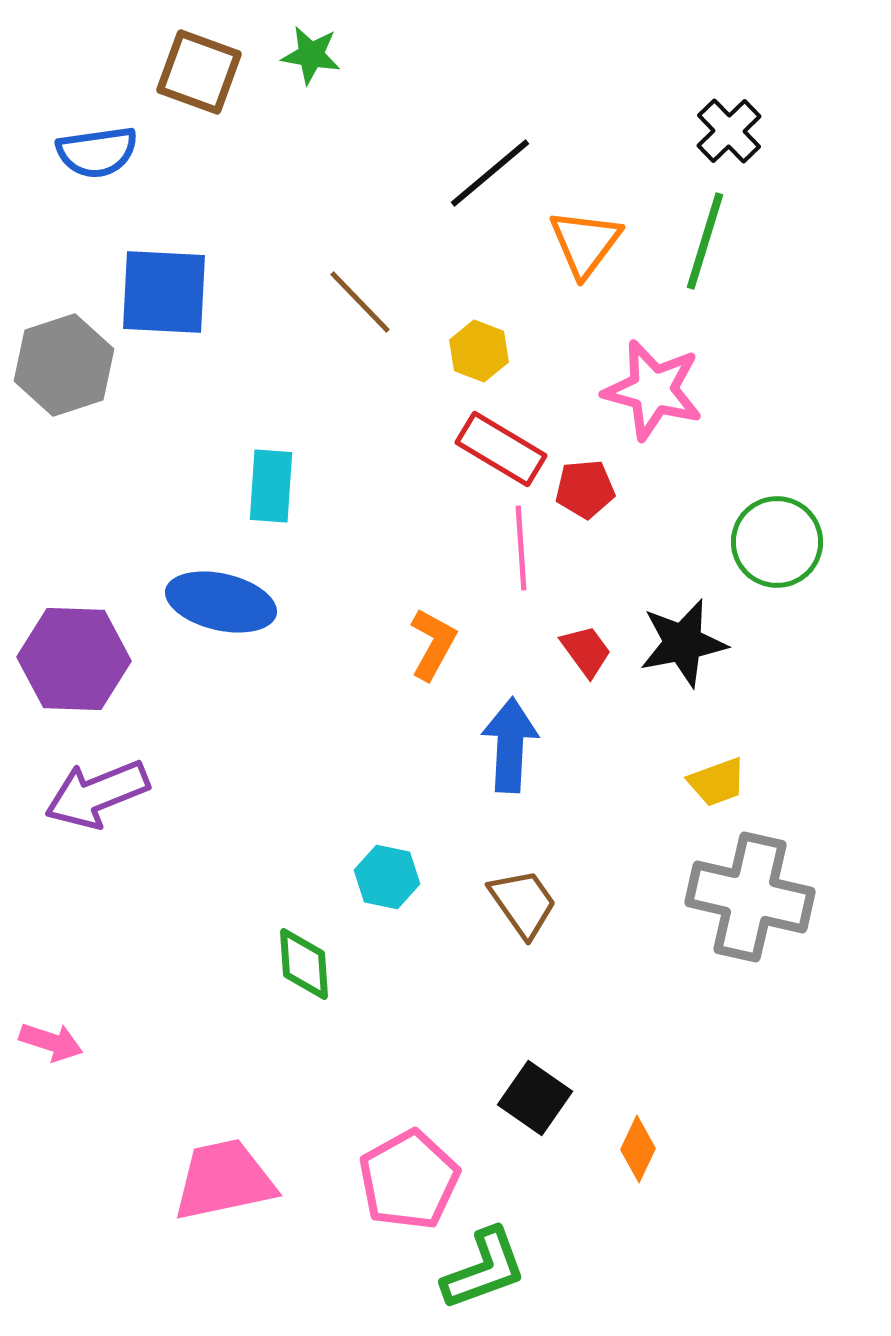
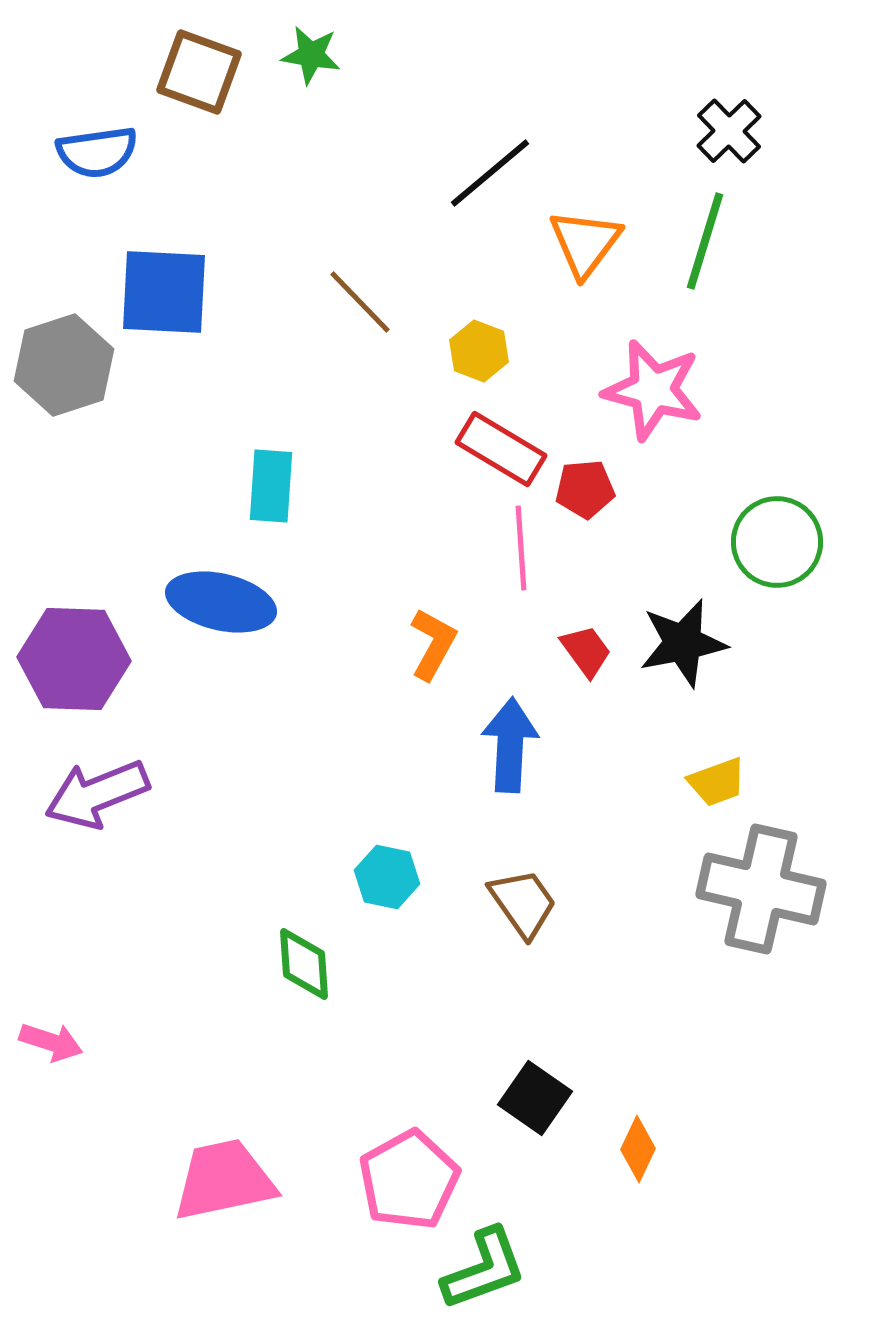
gray cross: moved 11 px right, 8 px up
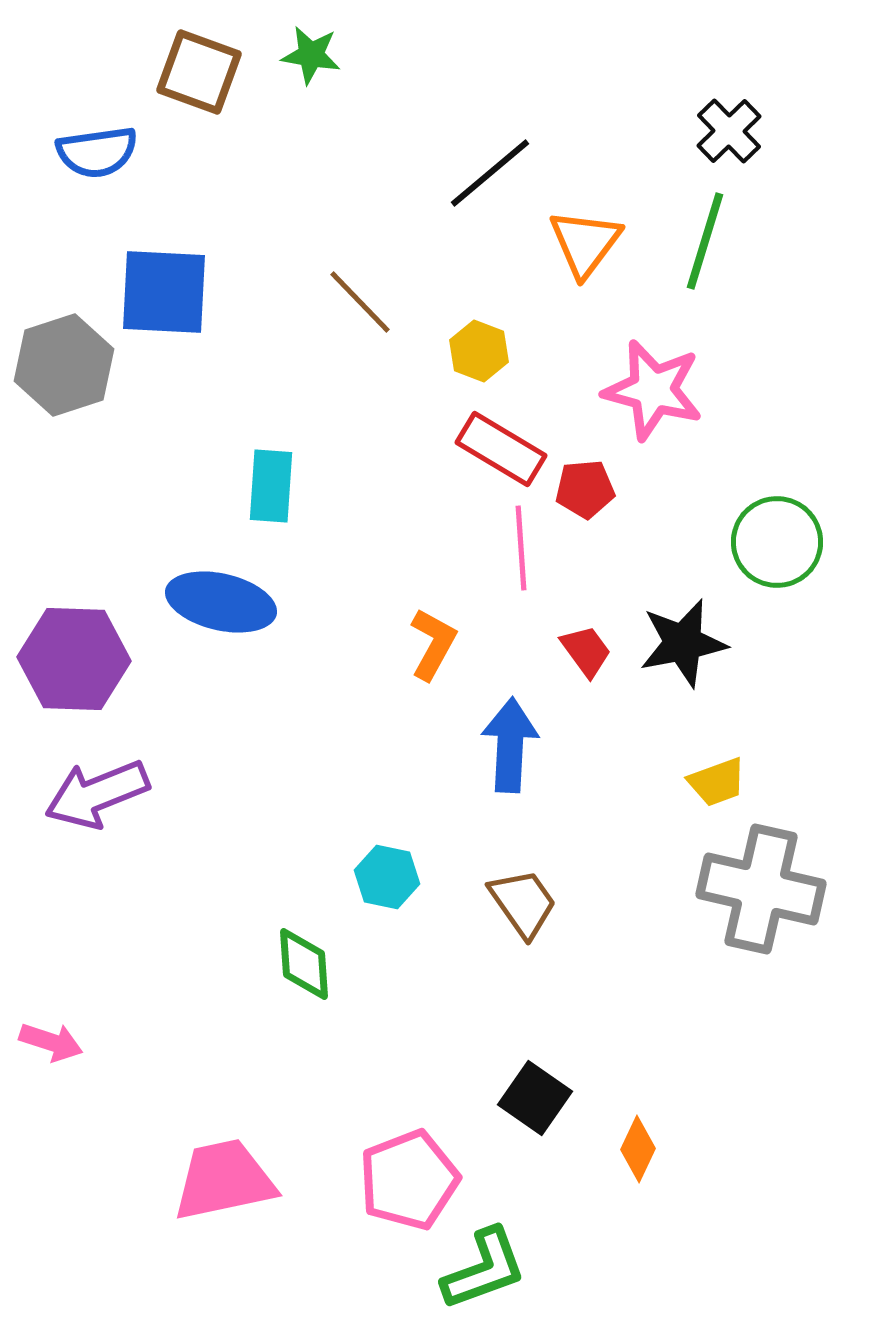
pink pentagon: rotated 8 degrees clockwise
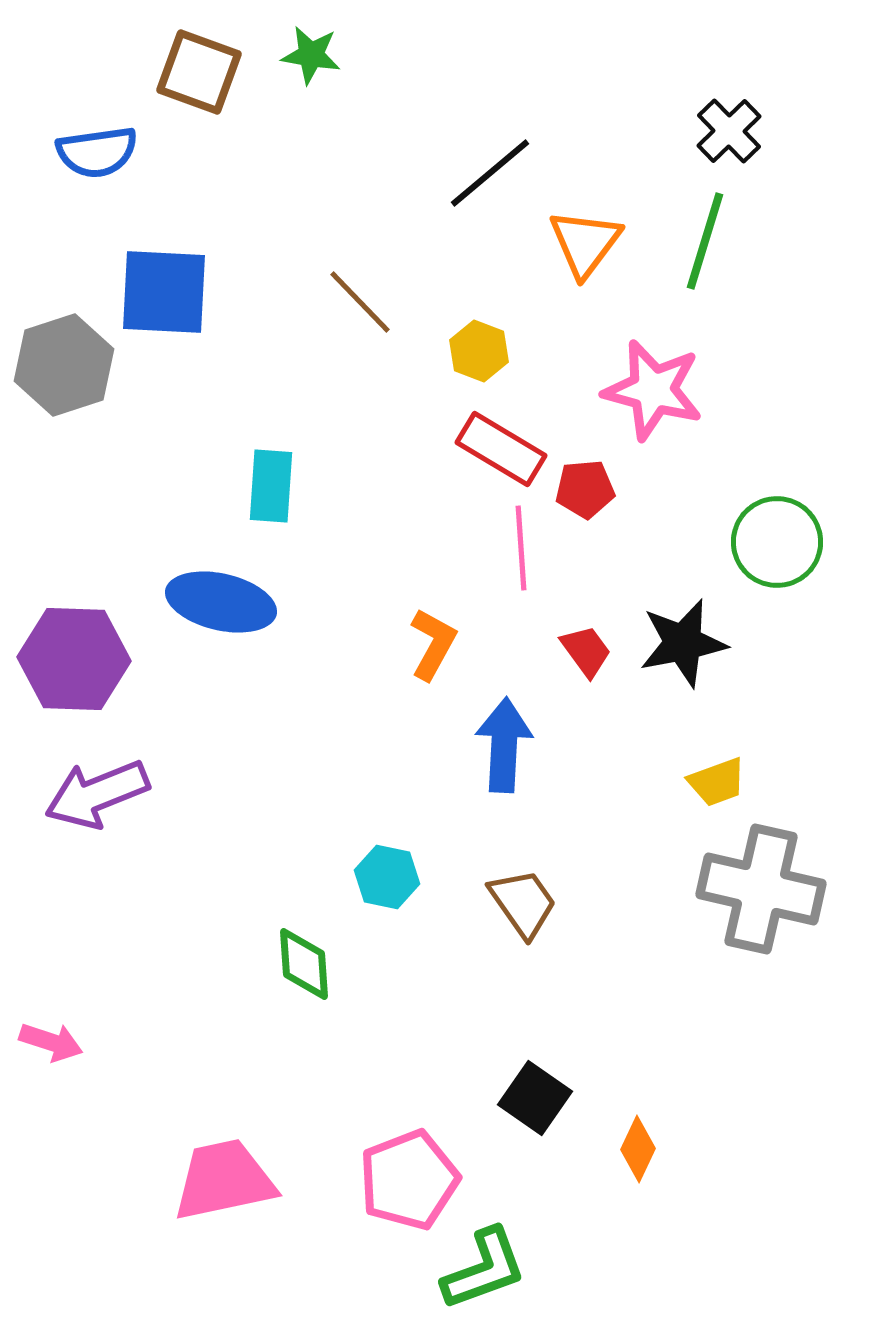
blue arrow: moved 6 px left
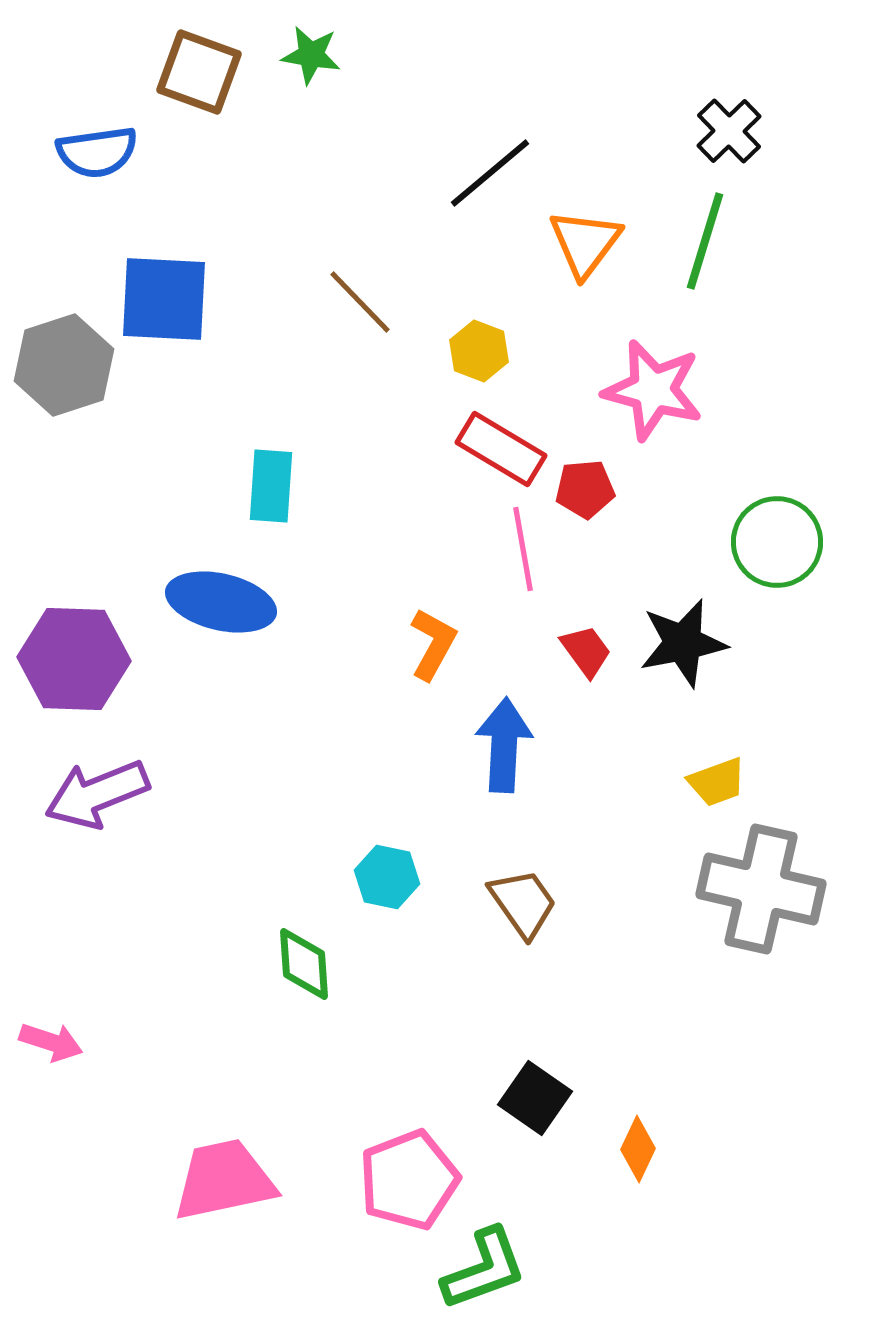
blue square: moved 7 px down
pink line: moved 2 px right, 1 px down; rotated 6 degrees counterclockwise
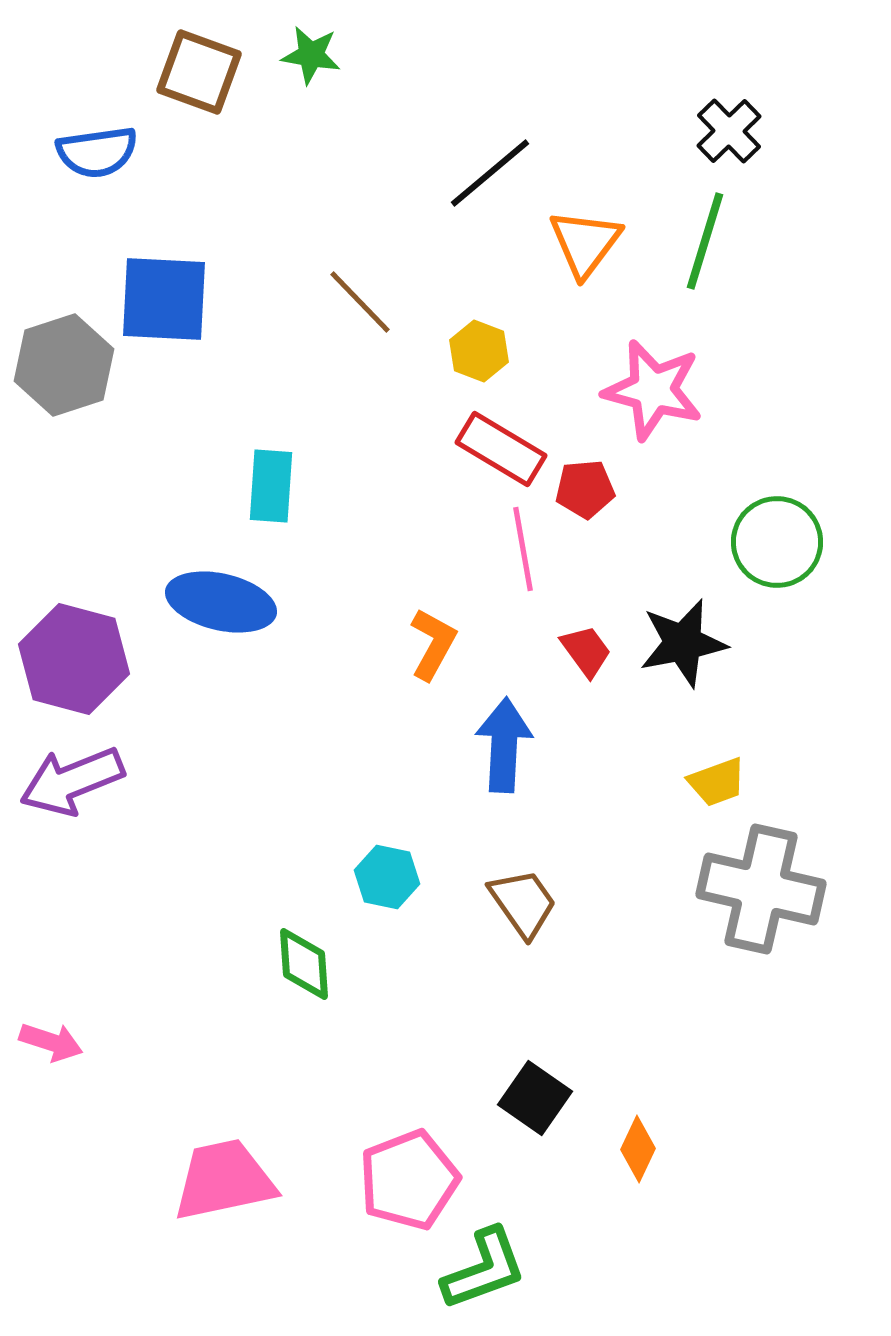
purple hexagon: rotated 13 degrees clockwise
purple arrow: moved 25 px left, 13 px up
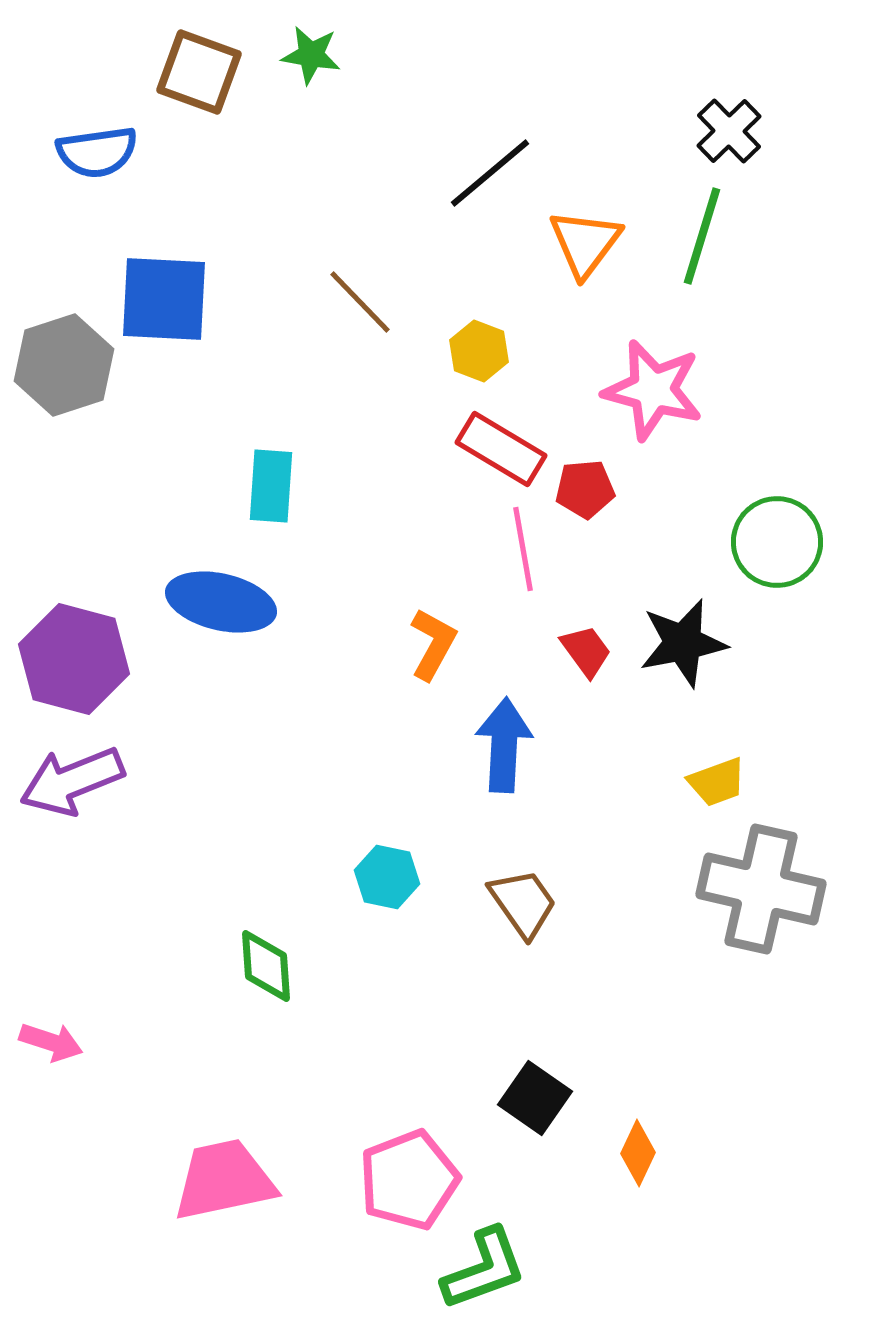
green line: moved 3 px left, 5 px up
green diamond: moved 38 px left, 2 px down
orange diamond: moved 4 px down
